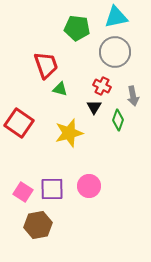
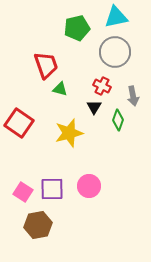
green pentagon: rotated 20 degrees counterclockwise
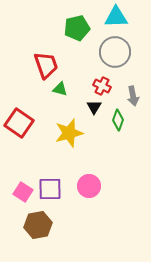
cyan triangle: rotated 10 degrees clockwise
purple square: moved 2 px left
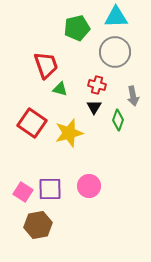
red cross: moved 5 px left, 1 px up; rotated 12 degrees counterclockwise
red square: moved 13 px right
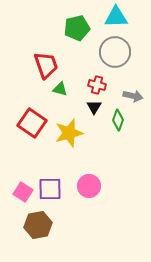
gray arrow: rotated 66 degrees counterclockwise
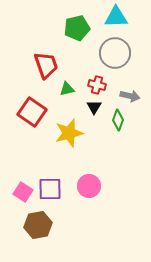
gray circle: moved 1 px down
green triangle: moved 7 px right; rotated 28 degrees counterclockwise
gray arrow: moved 3 px left
red square: moved 11 px up
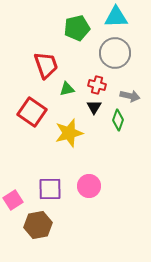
pink square: moved 10 px left, 8 px down; rotated 24 degrees clockwise
